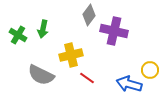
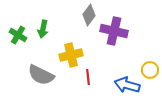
red line: moved 1 px right, 1 px up; rotated 49 degrees clockwise
blue arrow: moved 2 px left, 1 px down
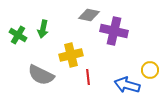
gray diamond: rotated 65 degrees clockwise
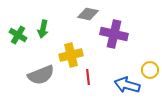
gray diamond: moved 1 px left, 1 px up
purple cross: moved 3 px down
gray semicircle: rotated 48 degrees counterclockwise
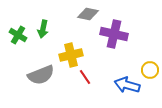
red line: moved 3 px left; rotated 28 degrees counterclockwise
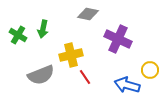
purple cross: moved 4 px right, 5 px down; rotated 12 degrees clockwise
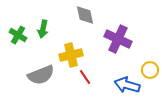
gray diamond: moved 3 px left, 1 px down; rotated 65 degrees clockwise
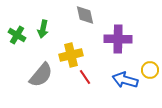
green cross: moved 1 px left
purple cross: rotated 24 degrees counterclockwise
gray semicircle: rotated 28 degrees counterclockwise
blue arrow: moved 2 px left, 5 px up
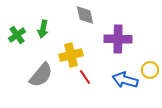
green cross: rotated 24 degrees clockwise
